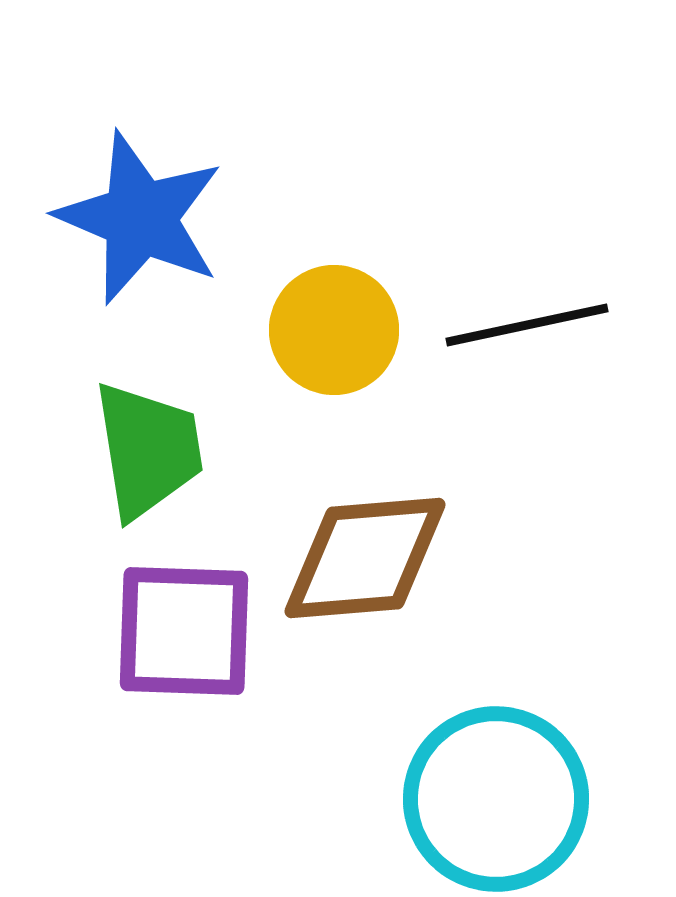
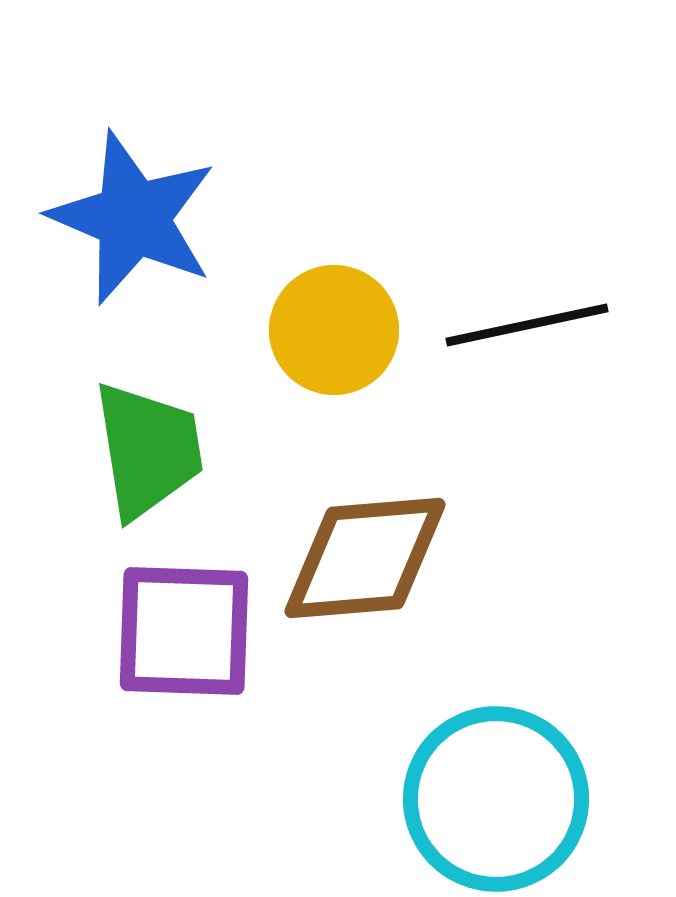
blue star: moved 7 px left
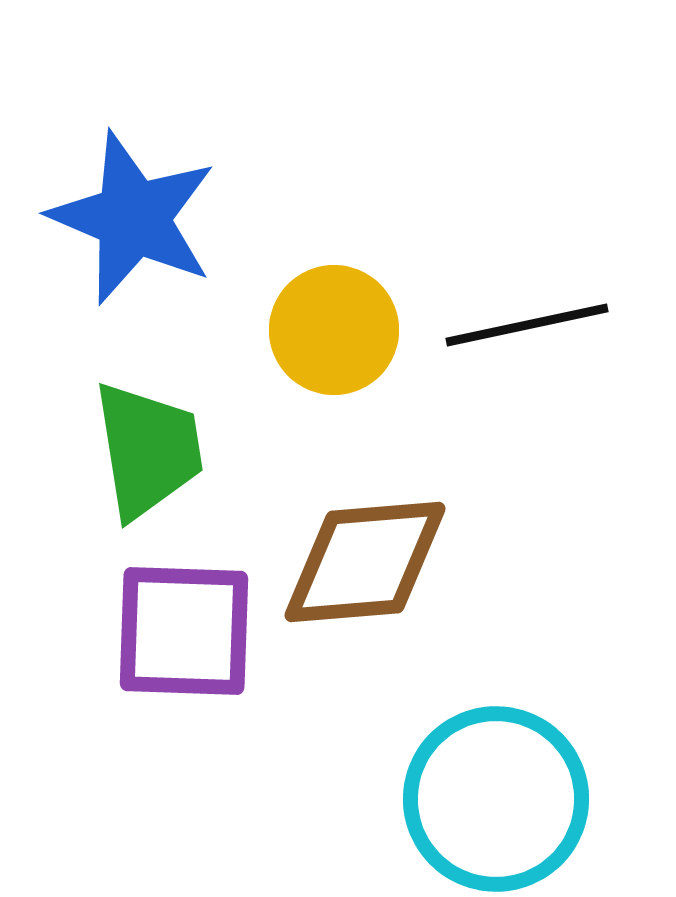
brown diamond: moved 4 px down
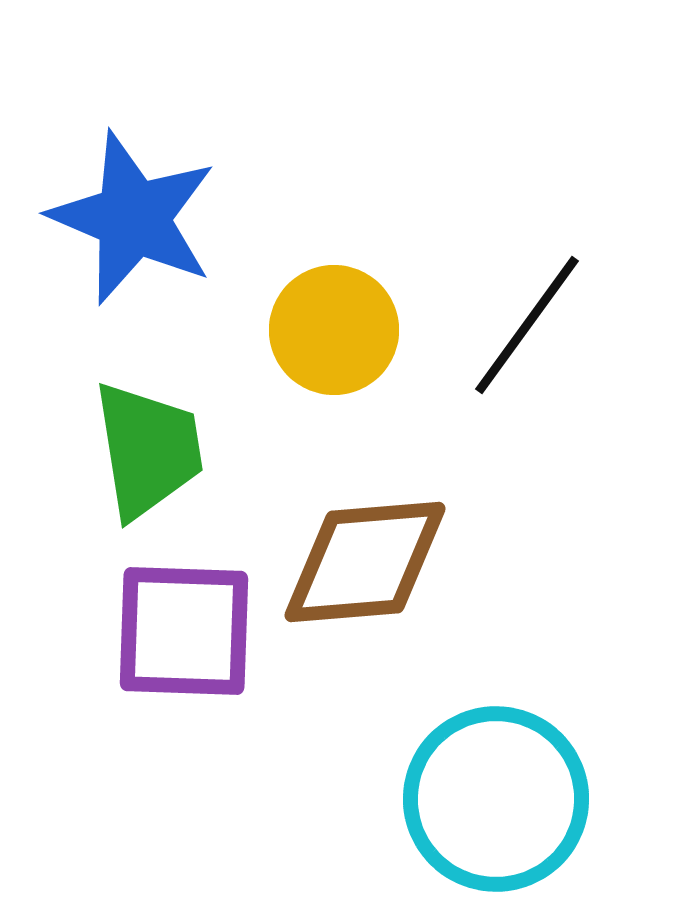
black line: rotated 42 degrees counterclockwise
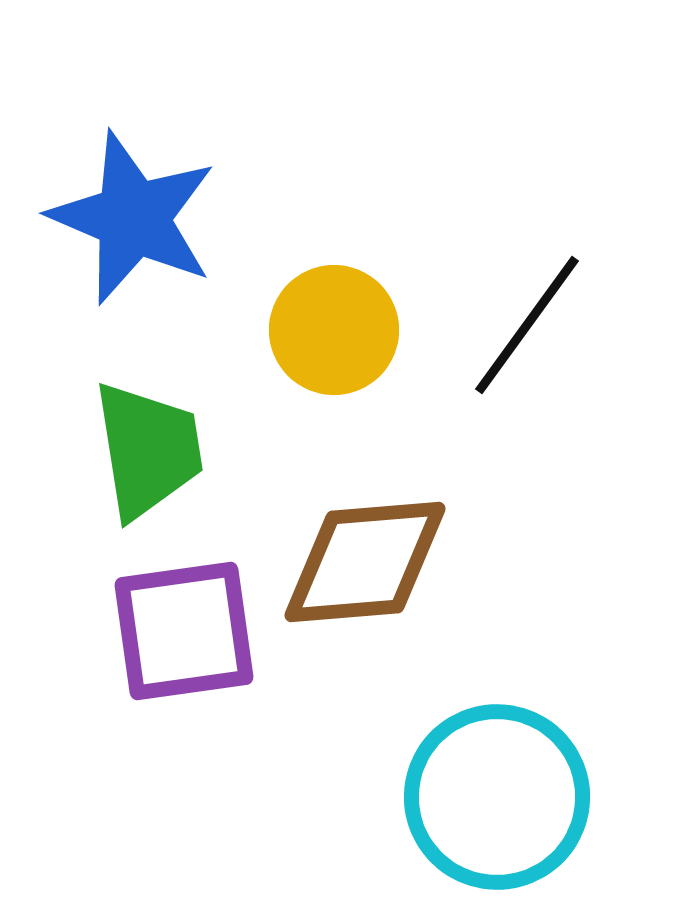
purple square: rotated 10 degrees counterclockwise
cyan circle: moved 1 px right, 2 px up
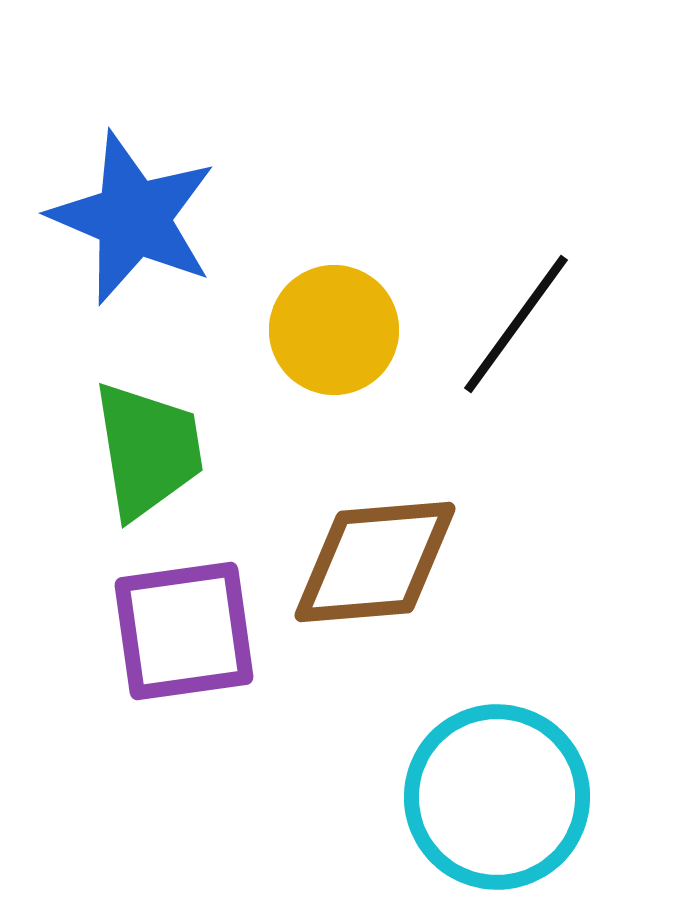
black line: moved 11 px left, 1 px up
brown diamond: moved 10 px right
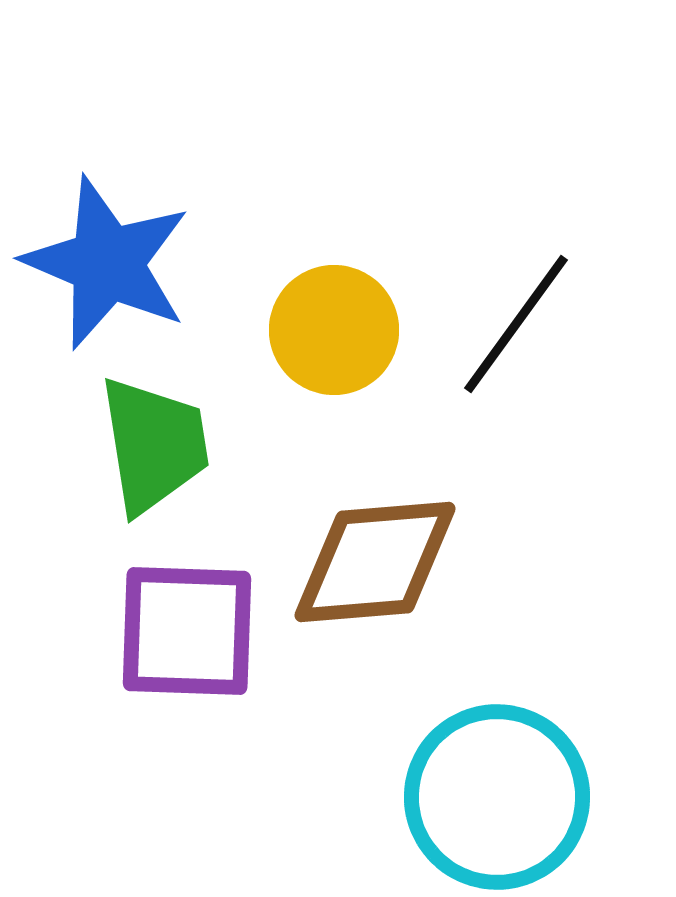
blue star: moved 26 px left, 45 px down
green trapezoid: moved 6 px right, 5 px up
purple square: moved 3 px right; rotated 10 degrees clockwise
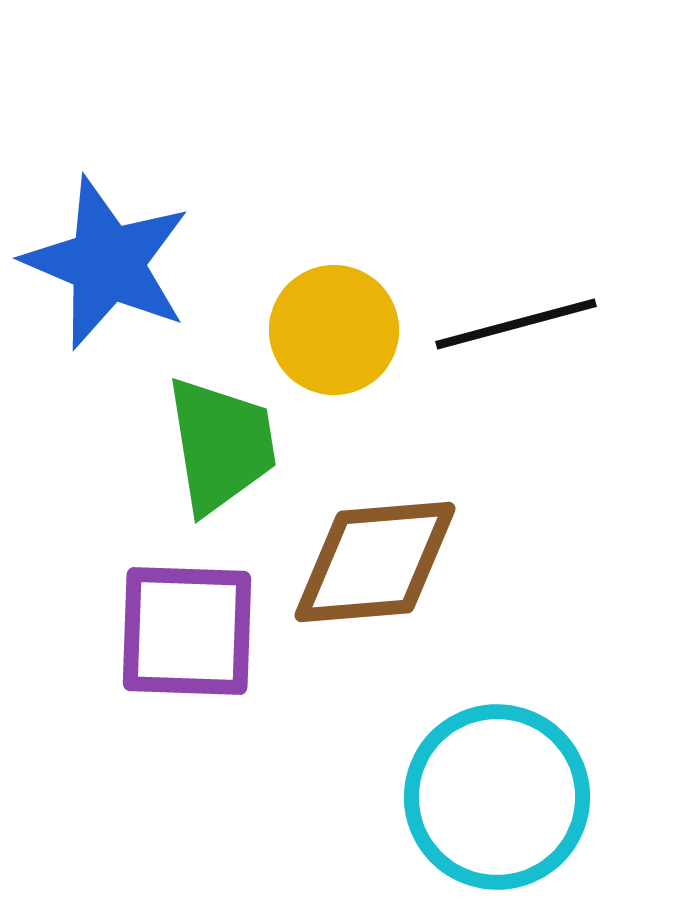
black line: rotated 39 degrees clockwise
green trapezoid: moved 67 px right
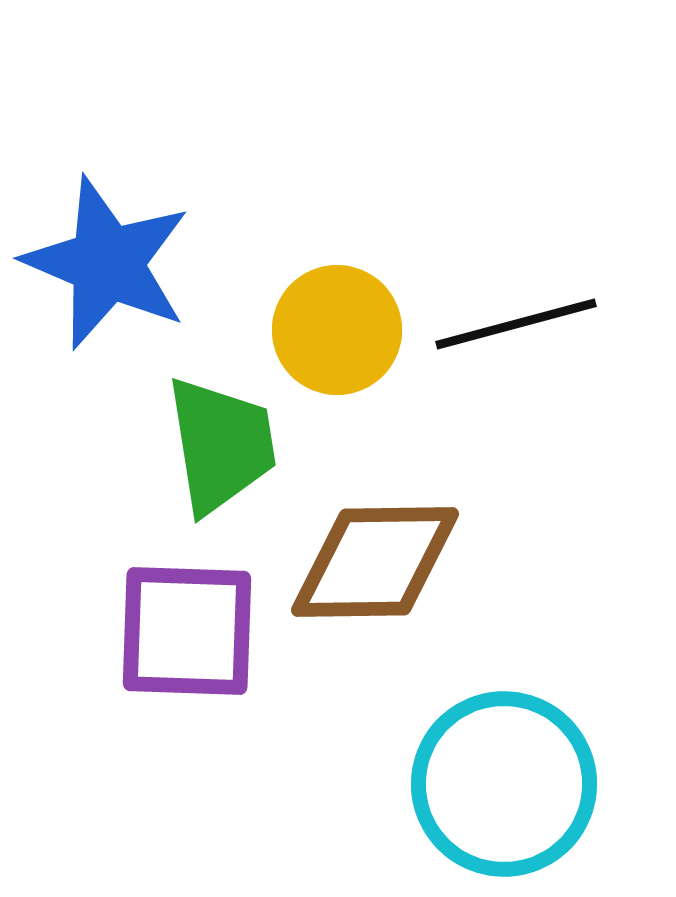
yellow circle: moved 3 px right
brown diamond: rotated 4 degrees clockwise
cyan circle: moved 7 px right, 13 px up
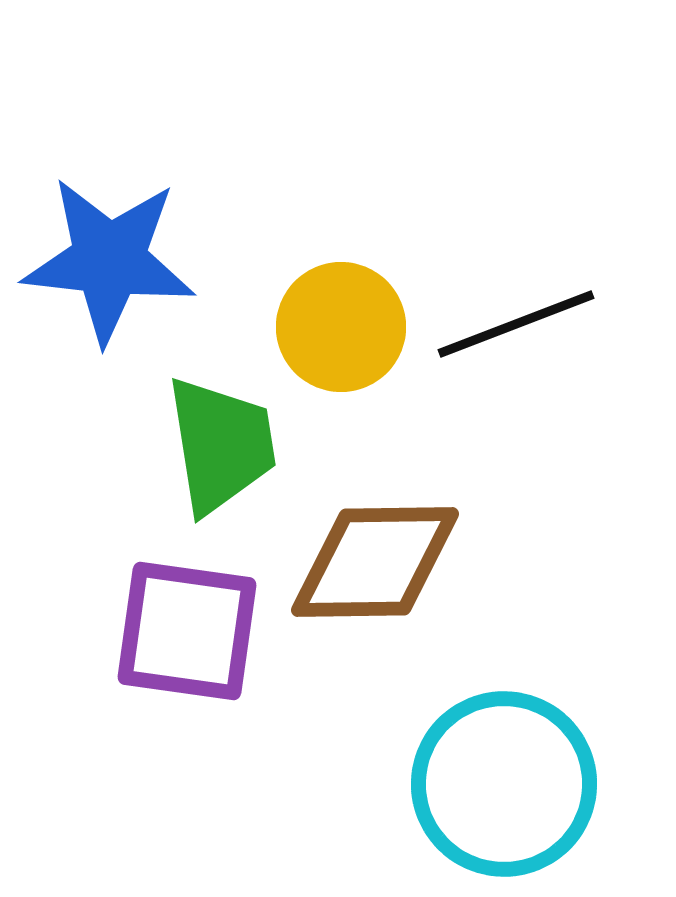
blue star: moved 2 px right, 3 px up; rotated 17 degrees counterclockwise
black line: rotated 6 degrees counterclockwise
yellow circle: moved 4 px right, 3 px up
purple square: rotated 6 degrees clockwise
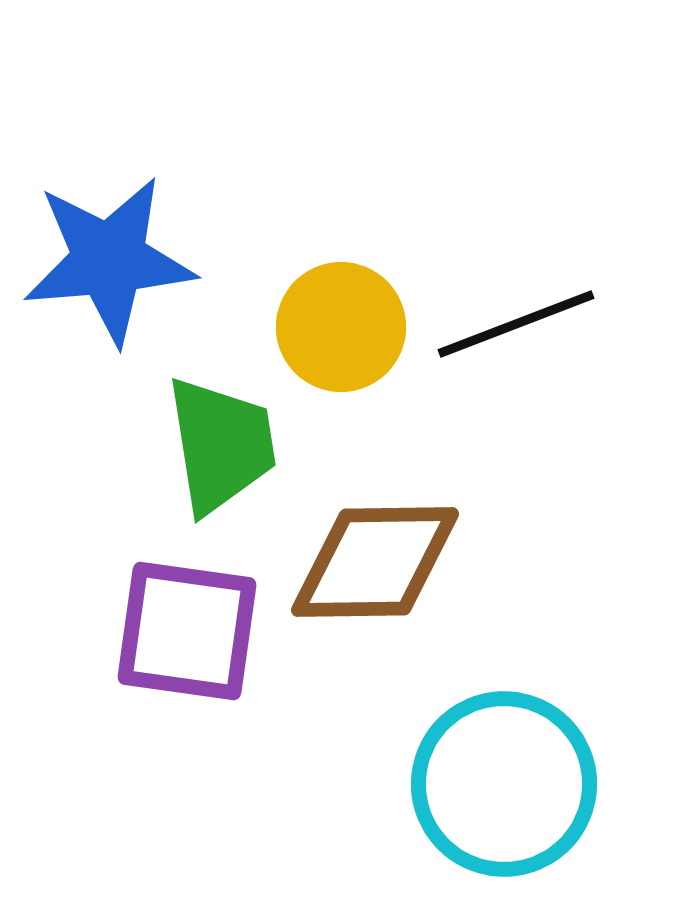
blue star: rotated 11 degrees counterclockwise
